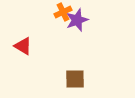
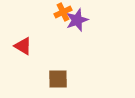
brown square: moved 17 px left
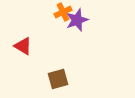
brown square: rotated 15 degrees counterclockwise
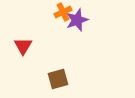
red triangle: rotated 30 degrees clockwise
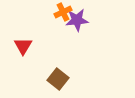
purple star: rotated 15 degrees clockwise
brown square: rotated 35 degrees counterclockwise
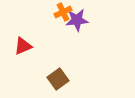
red triangle: rotated 36 degrees clockwise
brown square: rotated 15 degrees clockwise
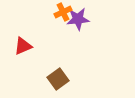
purple star: moved 1 px right, 1 px up
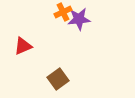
purple star: moved 1 px right
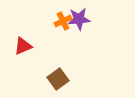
orange cross: moved 9 px down
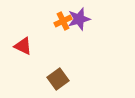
purple star: rotated 10 degrees counterclockwise
red triangle: rotated 48 degrees clockwise
